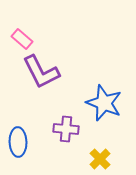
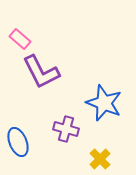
pink rectangle: moved 2 px left
purple cross: rotated 10 degrees clockwise
blue ellipse: rotated 20 degrees counterclockwise
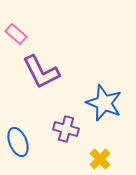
pink rectangle: moved 4 px left, 5 px up
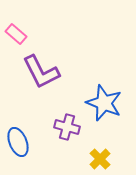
purple cross: moved 1 px right, 2 px up
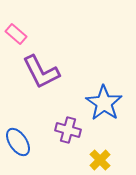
blue star: rotated 12 degrees clockwise
purple cross: moved 1 px right, 3 px down
blue ellipse: rotated 12 degrees counterclockwise
yellow cross: moved 1 px down
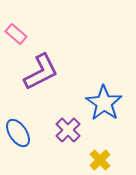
purple L-shape: rotated 90 degrees counterclockwise
purple cross: rotated 30 degrees clockwise
blue ellipse: moved 9 px up
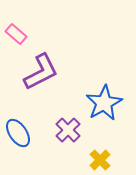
blue star: rotated 9 degrees clockwise
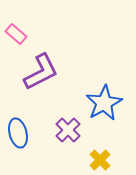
blue ellipse: rotated 20 degrees clockwise
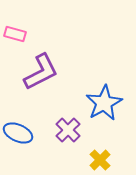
pink rectangle: moved 1 px left; rotated 25 degrees counterclockwise
blue ellipse: rotated 52 degrees counterclockwise
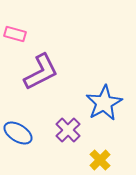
blue ellipse: rotated 8 degrees clockwise
